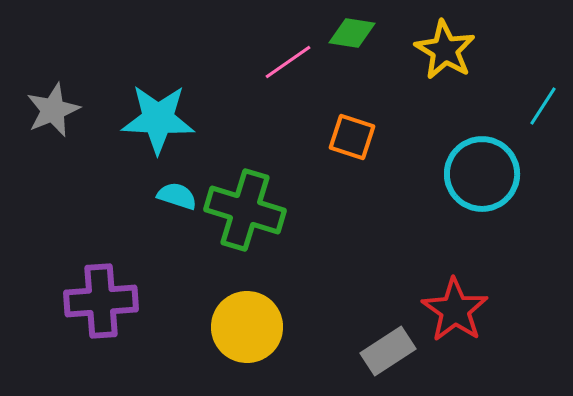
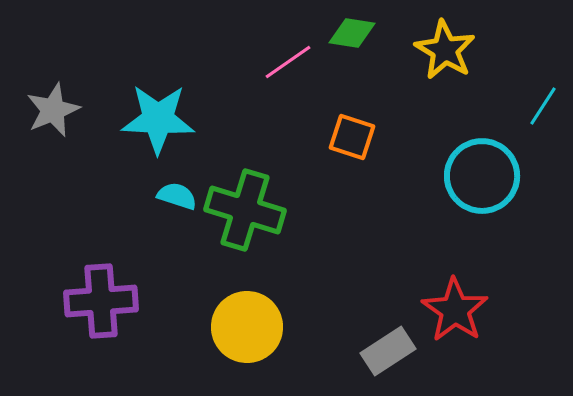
cyan circle: moved 2 px down
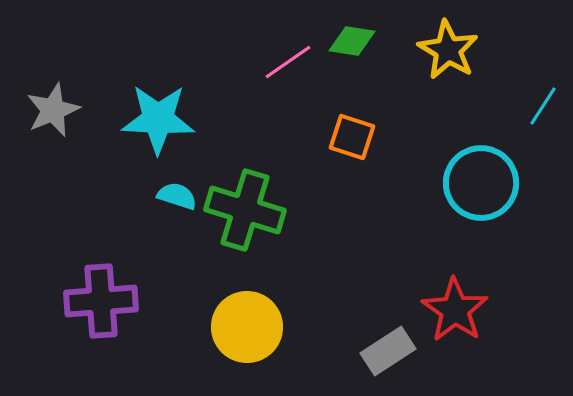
green diamond: moved 8 px down
yellow star: moved 3 px right
cyan circle: moved 1 px left, 7 px down
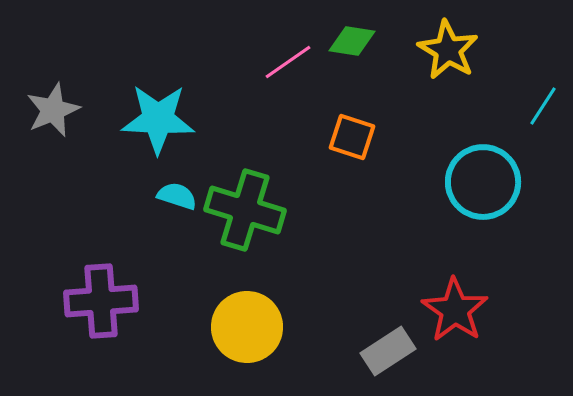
cyan circle: moved 2 px right, 1 px up
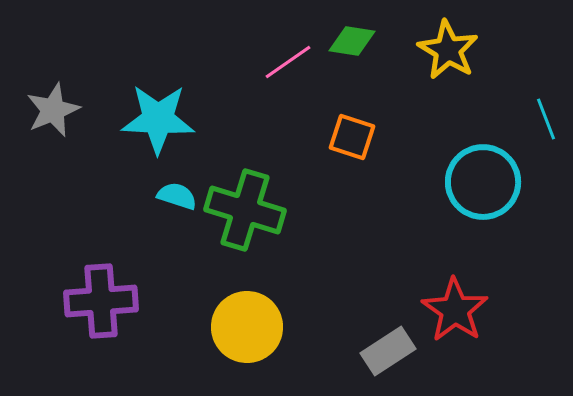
cyan line: moved 3 px right, 13 px down; rotated 54 degrees counterclockwise
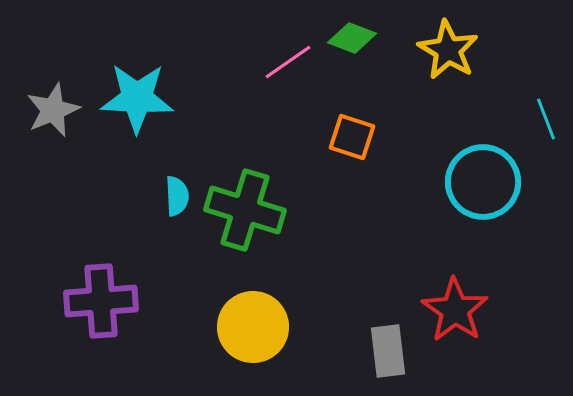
green diamond: moved 3 px up; rotated 12 degrees clockwise
cyan star: moved 21 px left, 21 px up
cyan semicircle: rotated 69 degrees clockwise
yellow circle: moved 6 px right
gray rectangle: rotated 64 degrees counterclockwise
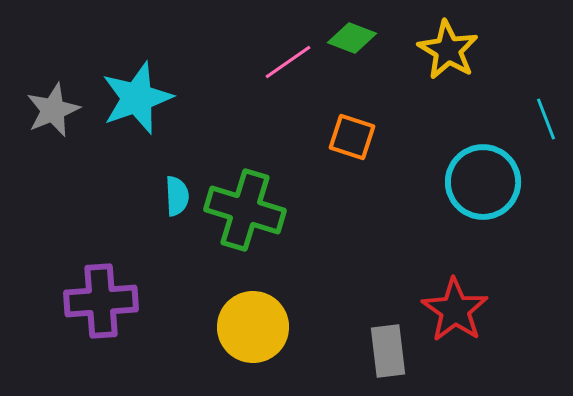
cyan star: rotated 22 degrees counterclockwise
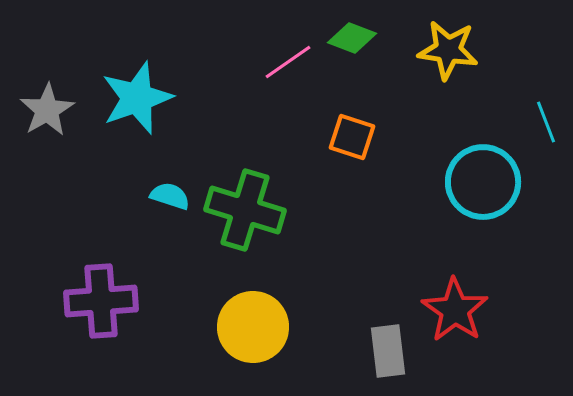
yellow star: rotated 22 degrees counterclockwise
gray star: moved 6 px left; rotated 8 degrees counterclockwise
cyan line: moved 3 px down
cyan semicircle: moved 7 px left; rotated 69 degrees counterclockwise
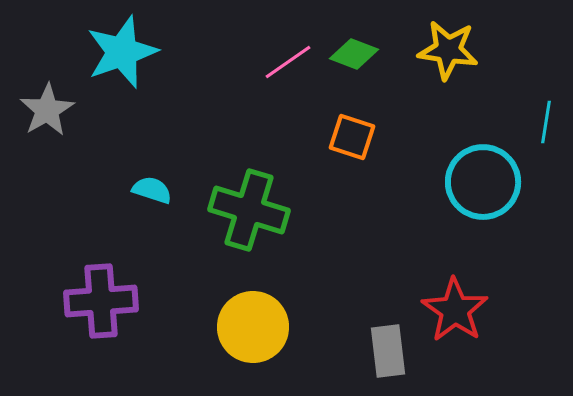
green diamond: moved 2 px right, 16 px down
cyan star: moved 15 px left, 46 px up
cyan line: rotated 30 degrees clockwise
cyan semicircle: moved 18 px left, 6 px up
green cross: moved 4 px right
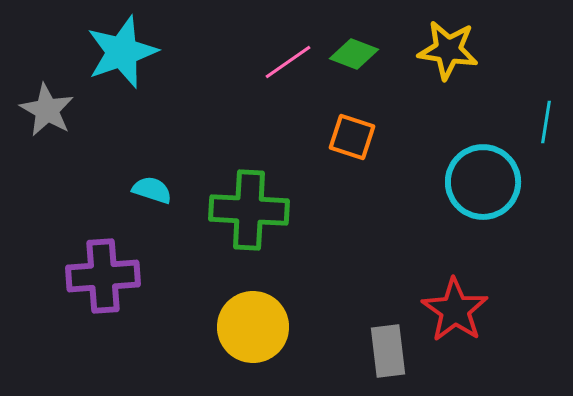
gray star: rotated 12 degrees counterclockwise
green cross: rotated 14 degrees counterclockwise
purple cross: moved 2 px right, 25 px up
